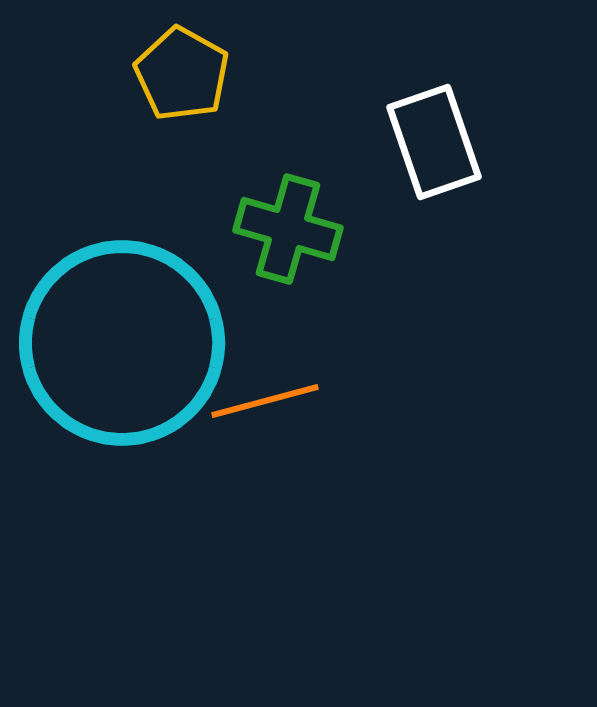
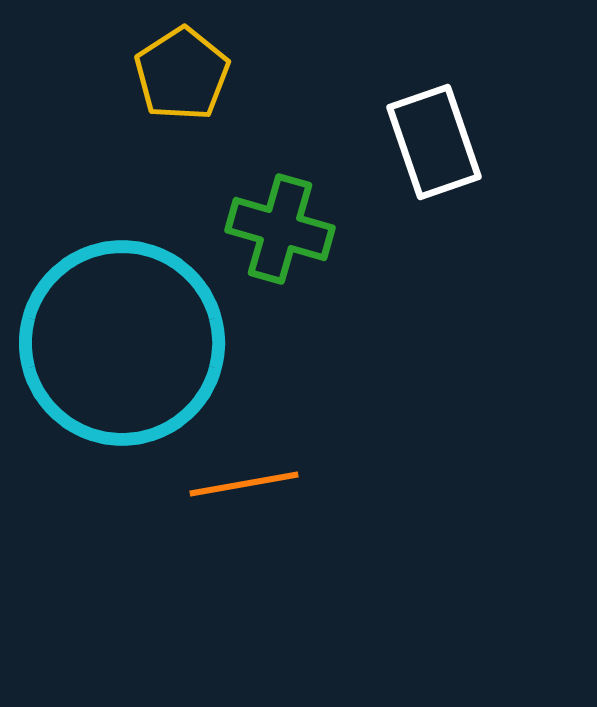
yellow pentagon: rotated 10 degrees clockwise
green cross: moved 8 px left
orange line: moved 21 px left, 83 px down; rotated 5 degrees clockwise
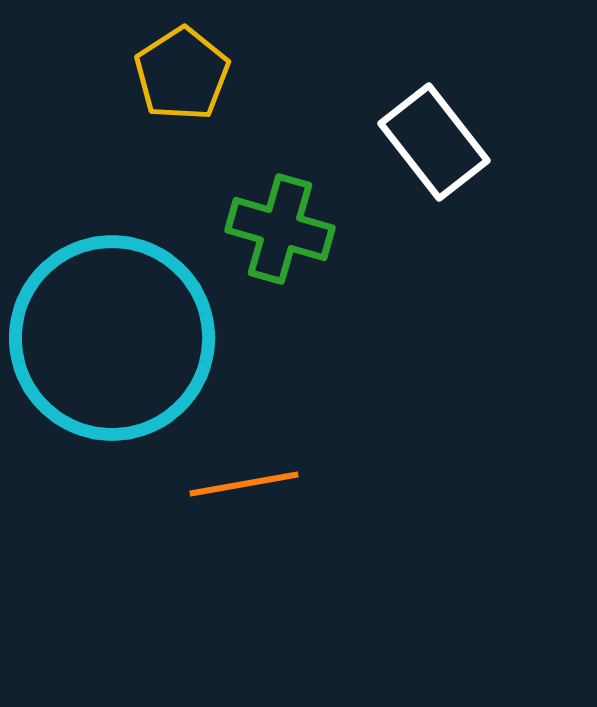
white rectangle: rotated 19 degrees counterclockwise
cyan circle: moved 10 px left, 5 px up
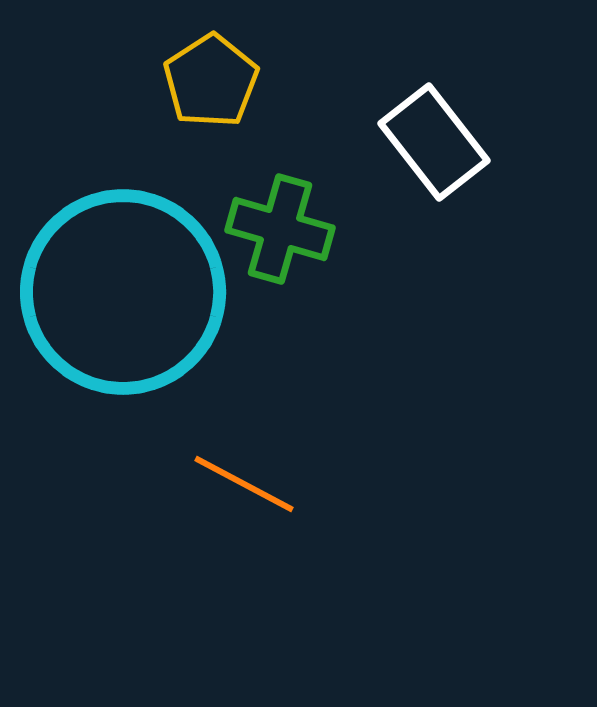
yellow pentagon: moved 29 px right, 7 px down
cyan circle: moved 11 px right, 46 px up
orange line: rotated 38 degrees clockwise
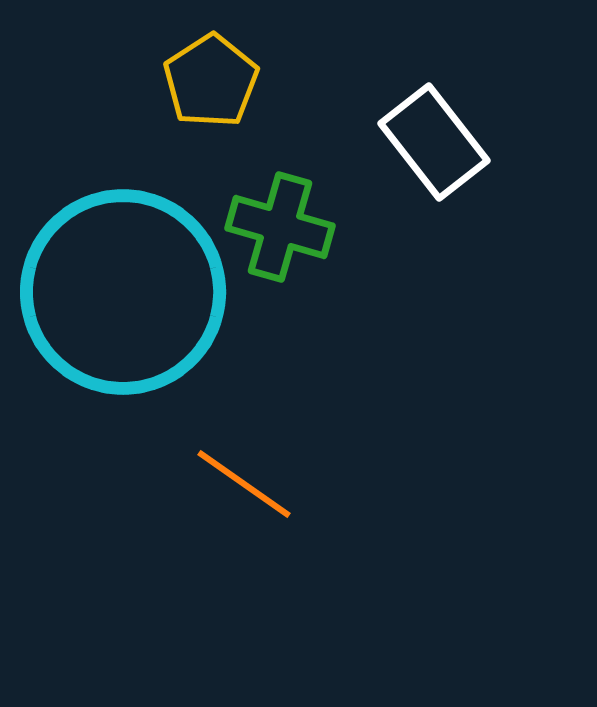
green cross: moved 2 px up
orange line: rotated 7 degrees clockwise
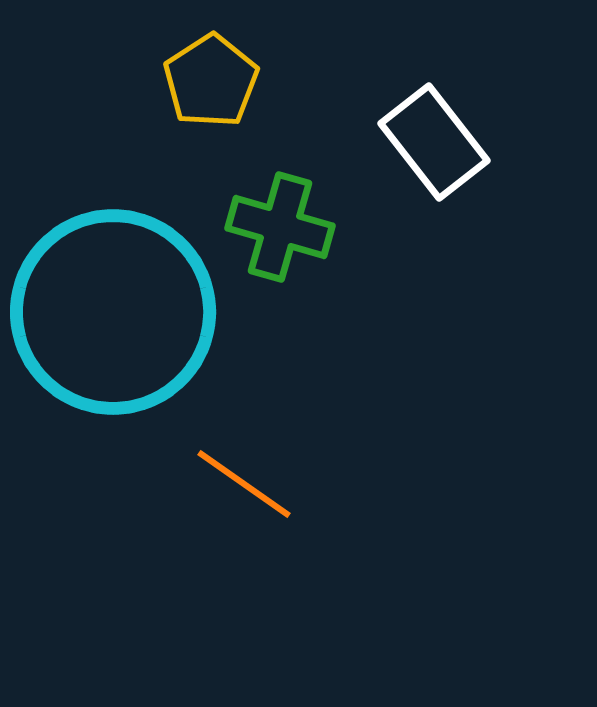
cyan circle: moved 10 px left, 20 px down
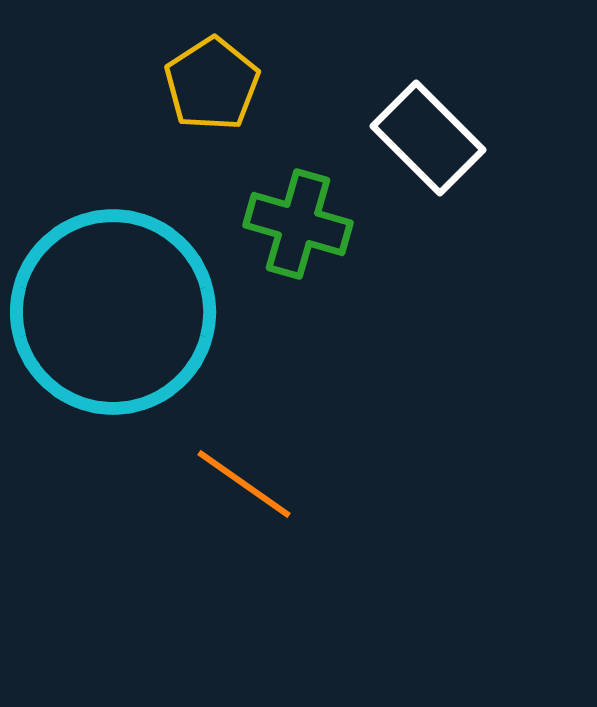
yellow pentagon: moved 1 px right, 3 px down
white rectangle: moved 6 px left, 4 px up; rotated 7 degrees counterclockwise
green cross: moved 18 px right, 3 px up
